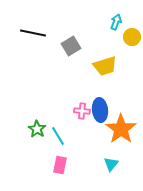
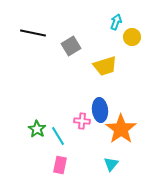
pink cross: moved 10 px down
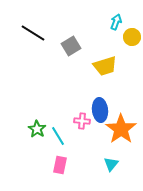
black line: rotated 20 degrees clockwise
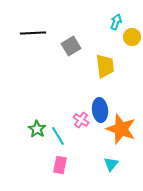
black line: rotated 35 degrees counterclockwise
yellow trapezoid: rotated 80 degrees counterclockwise
pink cross: moved 1 px left, 1 px up; rotated 28 degrees clockwise
orange star: rotated 16 degrees counterclockwise
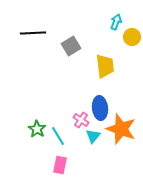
blue ellipse: moved 2 px up
cyan triangle: moved 18 px left, 28 px up
